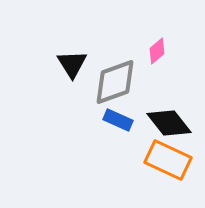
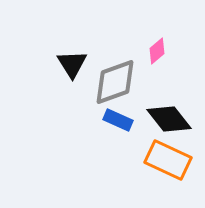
black diamond: moved 4 px up
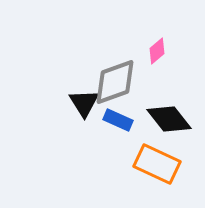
black triangle: moved 12 px right, 39 px down
orange rectangle: moved 11 px left, 4 px down
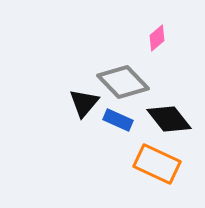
pink diamond: moved 13 px up
gray diamond: moved 8 px right; rotated 66 degrees clockwise
black triangle: rotated 12 degrees clockwise
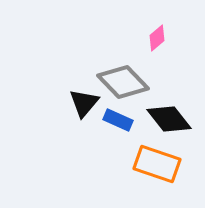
orange rectangle: rotated 6 degrees counterclockwise
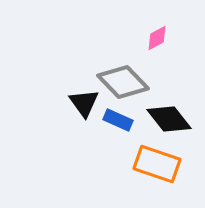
pink diamond: rotated 12 degrees clockwise
black triangle: rotated 16 degrees counterclockwise
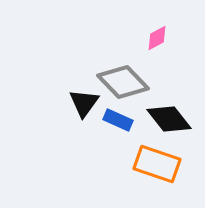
black triangle: rotated 12 degrees clockwise
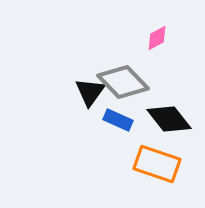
black triangle: moved 6 px right, 11 px up
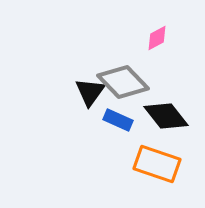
black diamond: moved 3 px left, 3 px up
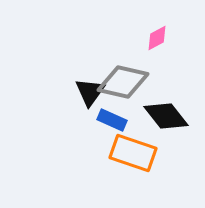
gray diamond: rotated 33 degrees counterclockwise
blue rectangle: moved 6 px left
orange rectangle: moved 24 px left, 11 px up
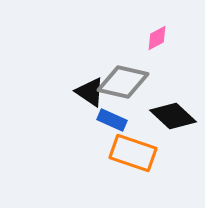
black triangle: rotated 32 degrees counterclockwise
black diamond: moved 7 px right; rotated 9 degrees counterclockwise
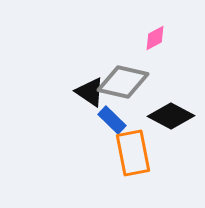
pink diamond: moved 2 px left
black diamond: moved 2 px left; rotated 15 degrees counterclockwise
blue rectangle: rotated 20 degrees clockwise
orange rectangle: rotated 60 degrees clockwise
